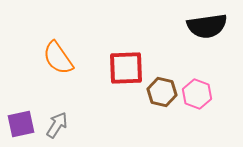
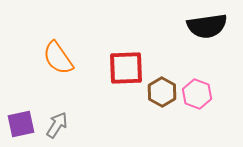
brown hexagon: rotated 16 degrees clockwise
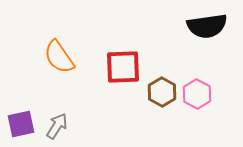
orange semicircle: moved 1 px right, 1 px up
red square: moved 3 px left, 1 px up
pink hexagon: rotated 8 degrees clockwise
gray arrow: moved 1 px down
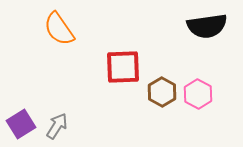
orange semicircle: moved 28 px up
pink hexagon: moved 1 px right
purple square: rotated 20 degrees counterclockwise
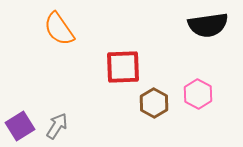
black semicircle: moved 1 px right, 1 px up
brown hexagon: moved 8 px left, 11 px down
purple square: moved 1 px left, 2 px down
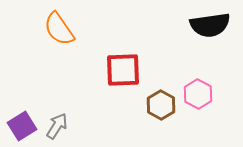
black semicircle: moved 2 px right
red square: moved 3 px down
brown hexagon: moved 7 px right, 2 px down
purple square: moved 2 px right
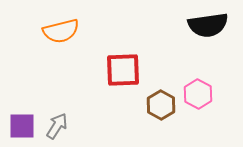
black semicircle: moved 2 px left
orange semicircle: moved 2 px right, 2 px down; rotated 69 degrees counterclockwise
purple square: rotated 32 degrees clockwise
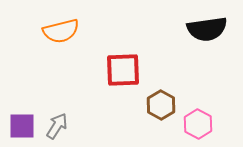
black semicircle: moved 1 px left, 4 px down
pink hexagon: moved 30 px down
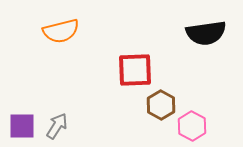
black semicircle: moved 1 px left, 4 px down
red square: moved 12 px right
pink hexagon: moved 6 px left, 2 px down
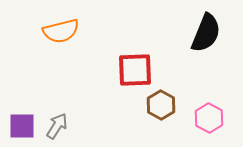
black semicircle: rotated 60 degrees counterclockwise
pink hexagon: moved 17 px right, 8 px up
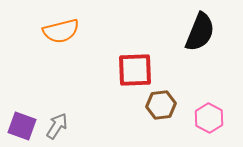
black semicircle: moved 6 px left, 1 px up
brown hexagon: rotated 24 degrees clockwise
purple square: rotated 20 degrees clockwise
